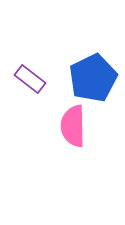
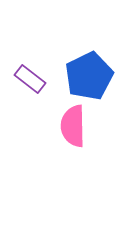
blue pentagon: moved 4 px left, 2 px up
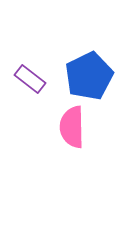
pink semicircle: moved 1 px left, 1 px down
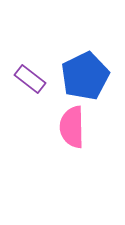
blue pentagon: moved 4 px left
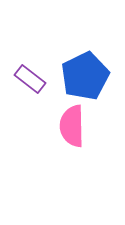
pink semicircle: moved 1 px up
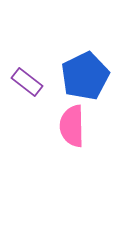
purple rectangle: moved 3 px left, 3 px down
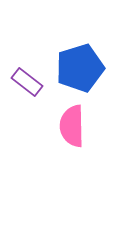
blue pentagon: moved 5 px left, 8 px up; rotated 9 degrees clockwise
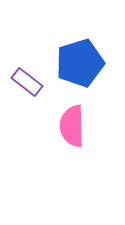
blue pentagon: moved 5 px up
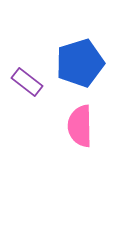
pink semicircle: moved 8 px right
